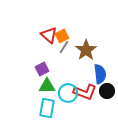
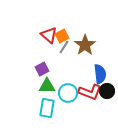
brown star: moved 1 px left, 5 px up
red L-shape: moved 5 px right
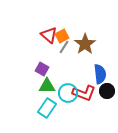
brown star: moved 1 px up
purple square: rotated 32 degrees counterclockwise
red L-shape: moved 6 px left, 1 px down
cyan rectangle: rotated 24 degrees clockwise
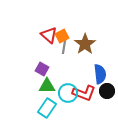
gray line: rotated 24 degrees counterclockwise
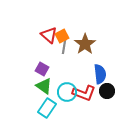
green triangle: moved 3 px left; rotated 36 degrees clockwise
cyan circle: moved 1 px left, 1 px up
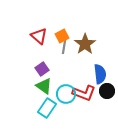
red triangle: moved 10 px left, 1 px down
purple square: rotated 24 degrees clockwise
cyan circle: moved 1 px left, 2 px down
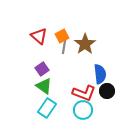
cyan circle: moved 17 px right, 16 px down
